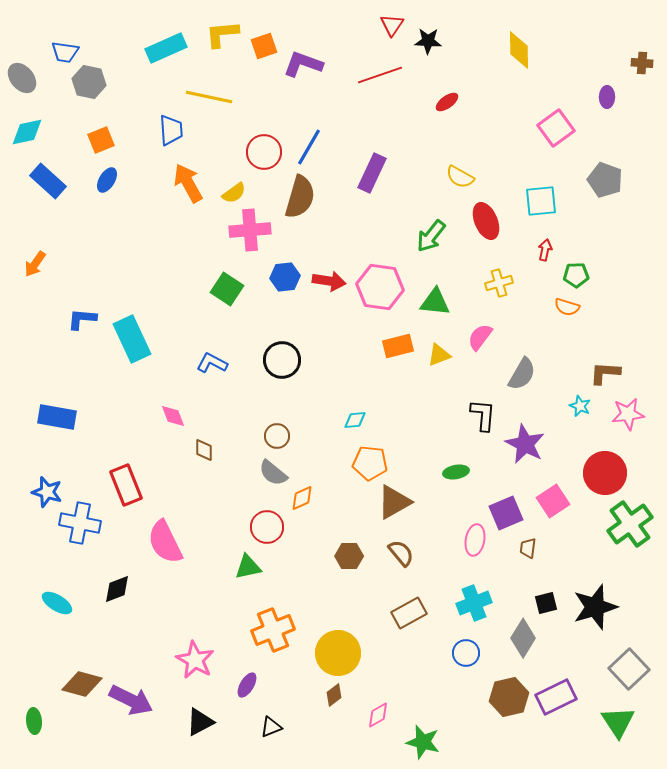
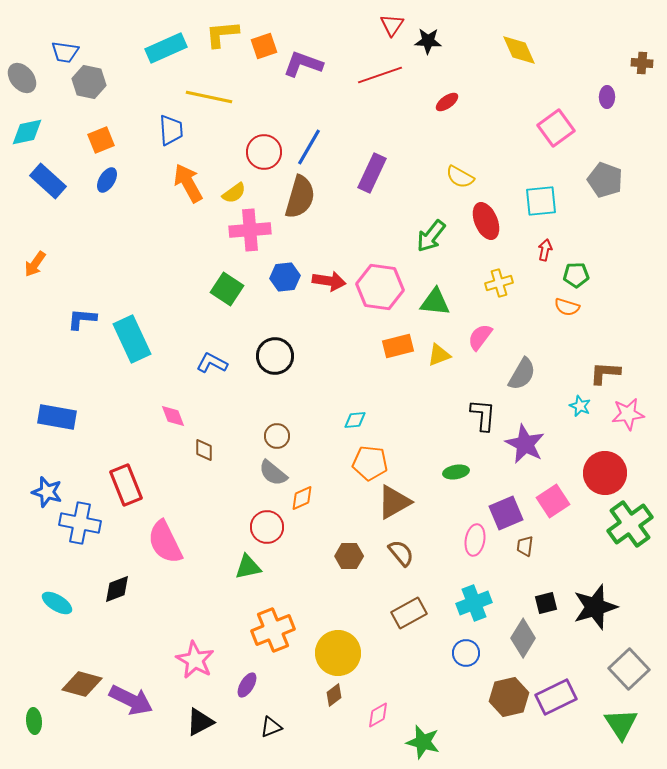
yellow diamond at (519, 50): rotated 24 degrees counterclockwise
black circle at (282, 360): moved 7 px left, 4 px up
brown trapezoid at (528, 548): moved 3 px left, 2 px up
green triangle at (618, 722): moved 3 px right, 2 px down
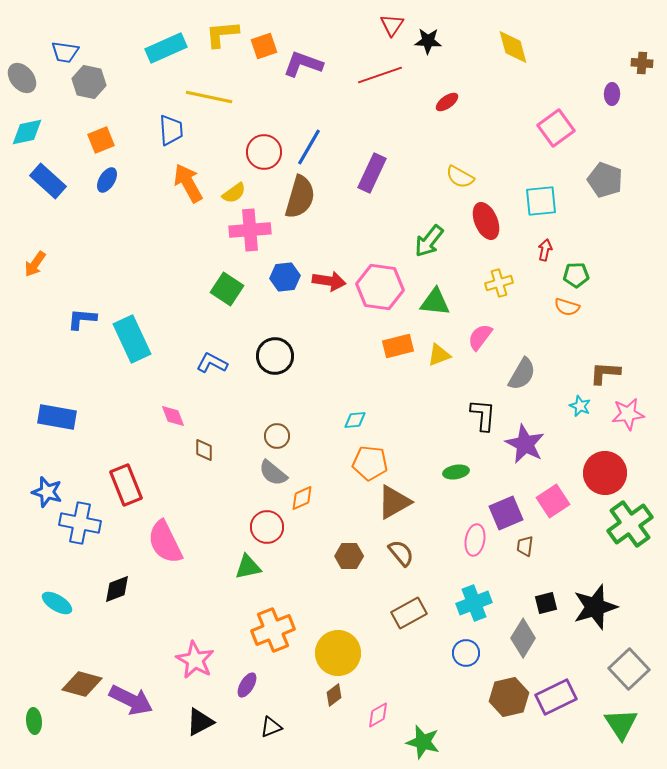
yellow diamond at (519, 50): moved 6 px left, 3 px up; rotated 9 degrees clockwise
purple ellipse at (607, 97): moved 5 px right, 3 px up
green arrow at (431, 236): moved 2 px left, 5 px down
